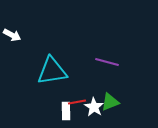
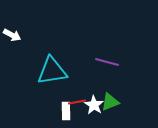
white star: moved 2 px up
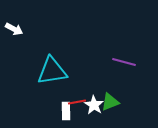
white arrow: moved 2 px right, 6 px up
purple line: moved 17 px right
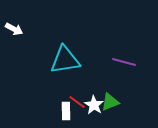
cyan triangle: moved 13 px right, 11 px up
red line: rotated 48 degrees clockwise
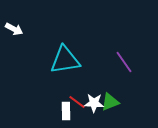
purple line: rotated 40 degrees clockwise
white star: moved 2 px up; rotated 30 degrees counterclockwise
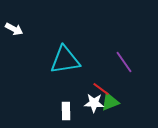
red line: moved 24 px right, 13 px up
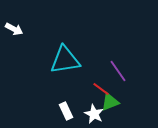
purple line: moved 6 px left, 9 px down
white star: moved 11 px down; rotated 24 degrees clockwise
white rectangle: rotated 24 degrees counterclockwise
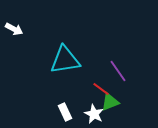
white rectangle: moved 1 px left, 1 px down
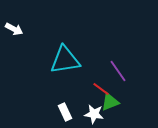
white star: rotated 18 degrees counterclockwise
